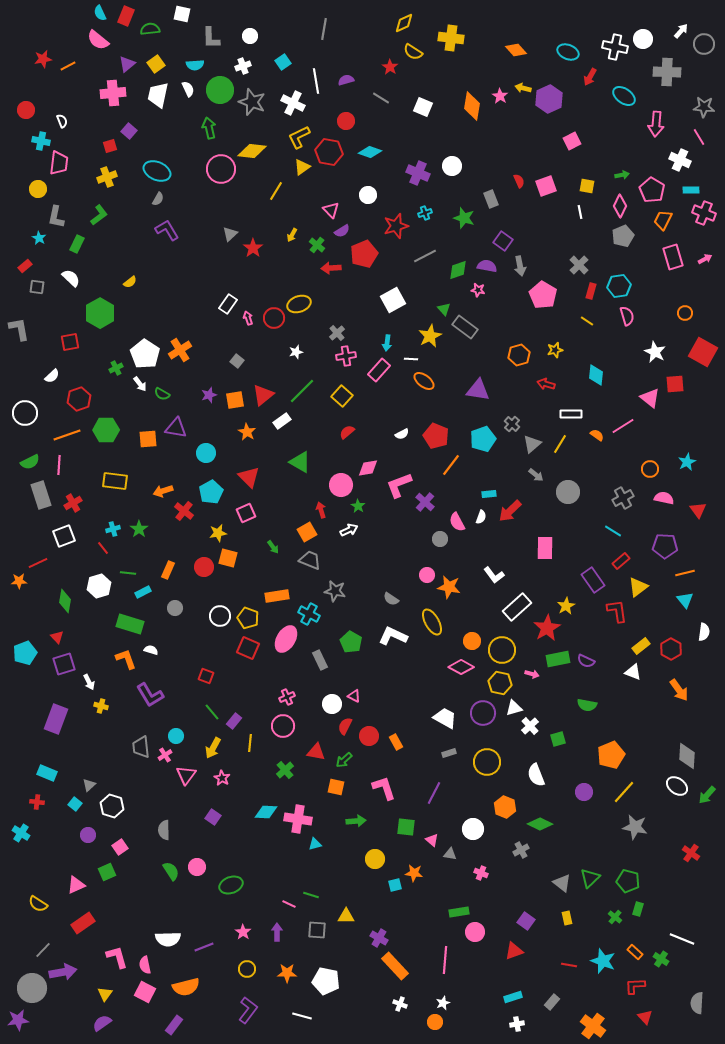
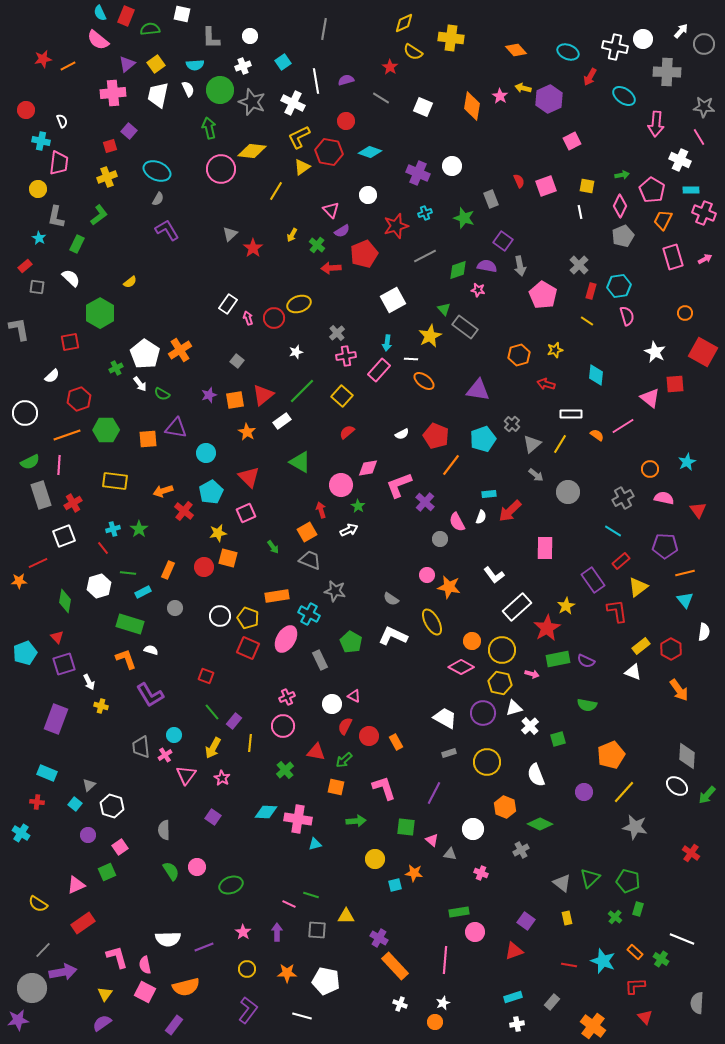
cyan circle at (176, 736): moved 2 px left, 1 px up
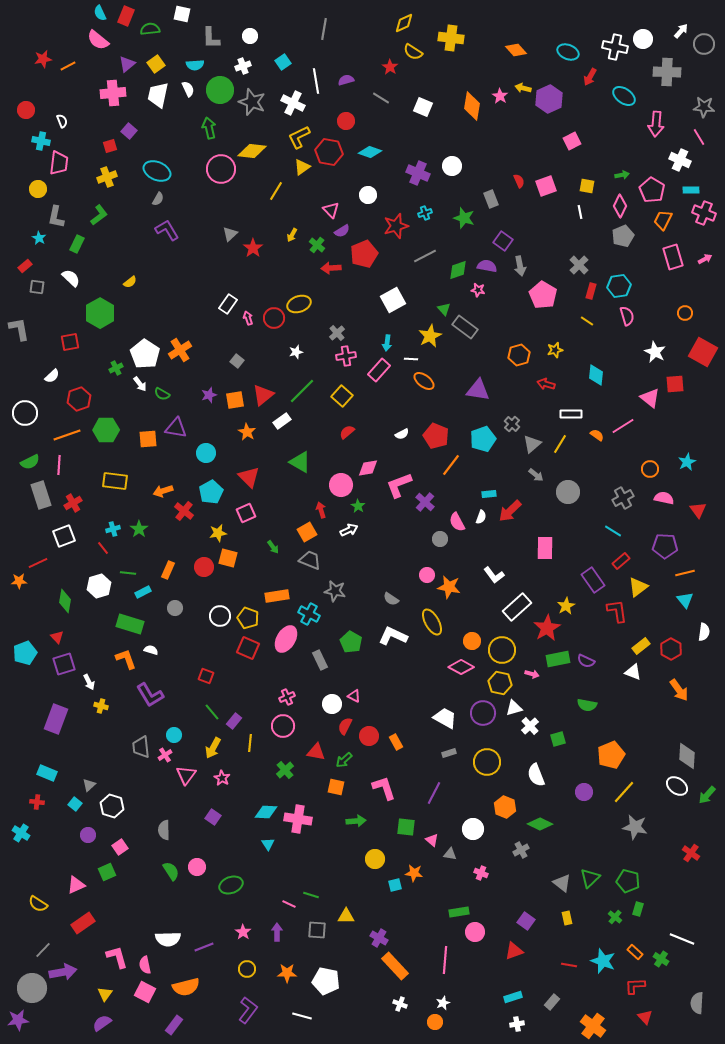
cyan triangle at (315, 844): moved 47 px left; rotated 48 degrees counterclockwise
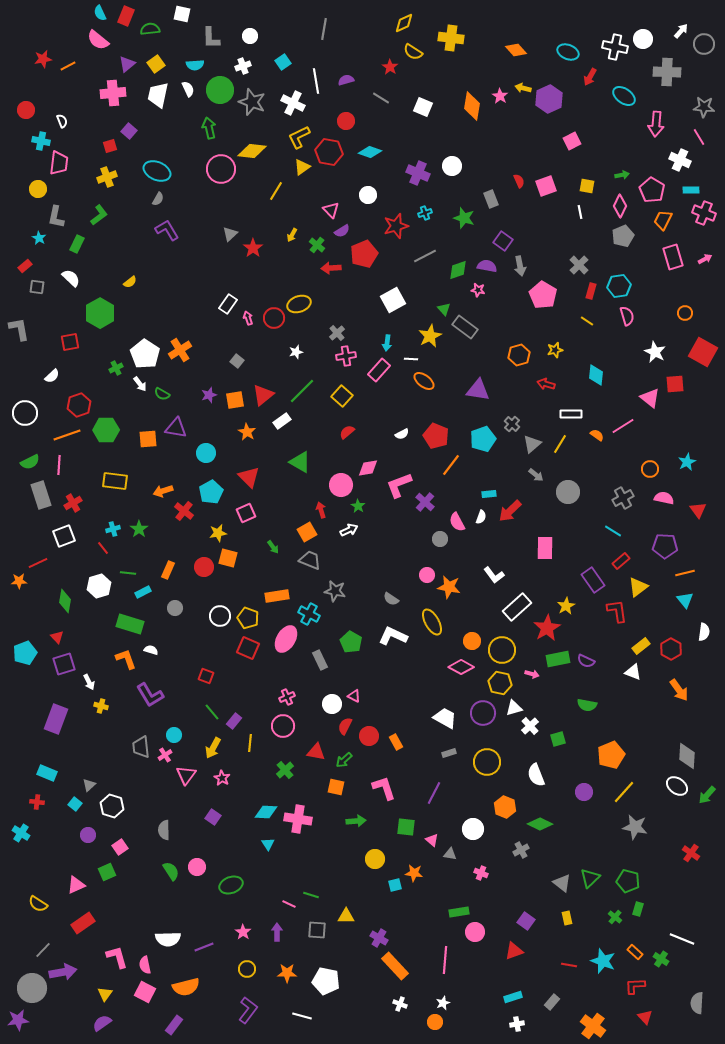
red hexagon at (79, 399): moved 6 px down
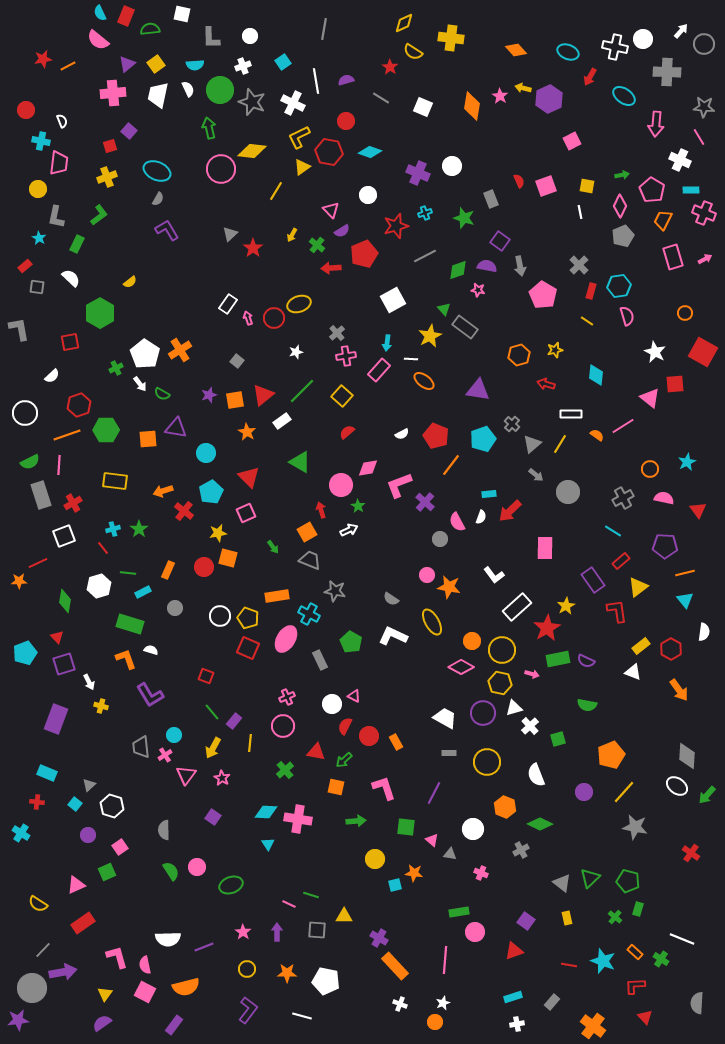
purple square at (503, 241): moved 3 px left
gray rectangle at (449, 753): rotated 16 degrees clockwise
yellow triangle at (346, 916): moved 2 px left
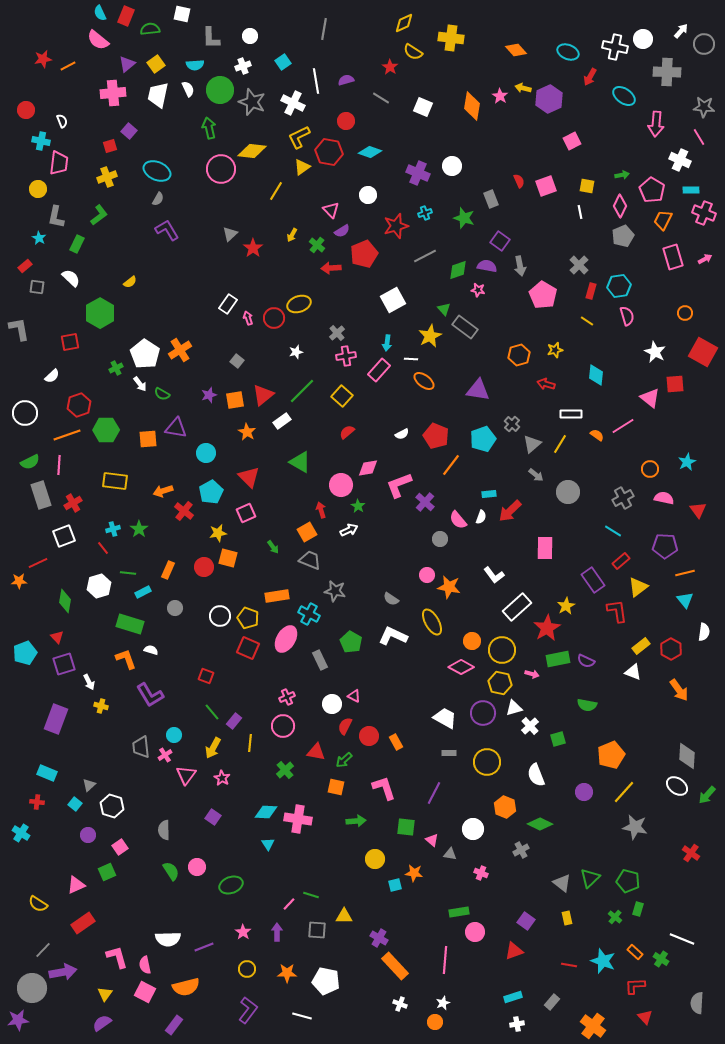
pink semicircle at (457, 522): moved 1 px right, 2 px up; rotated 12 degrees counterclockwise
pink line at (289, 904): rotated 72 degrees counterclockwise
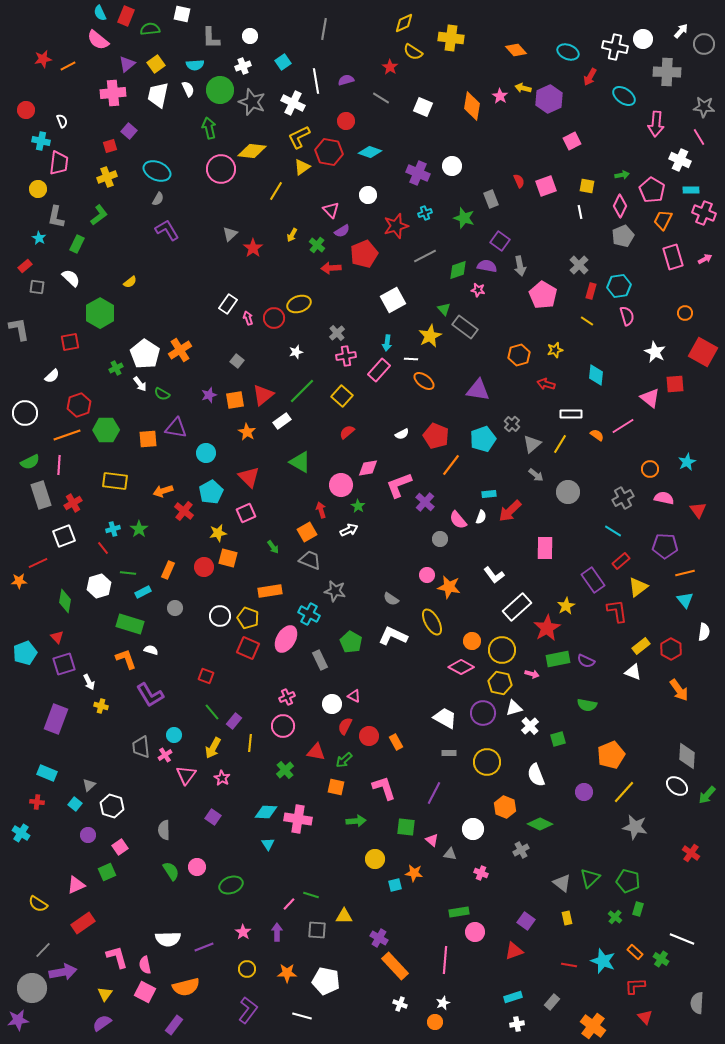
orange rectangle at (277, 596): moved 7 px left, 5 px up
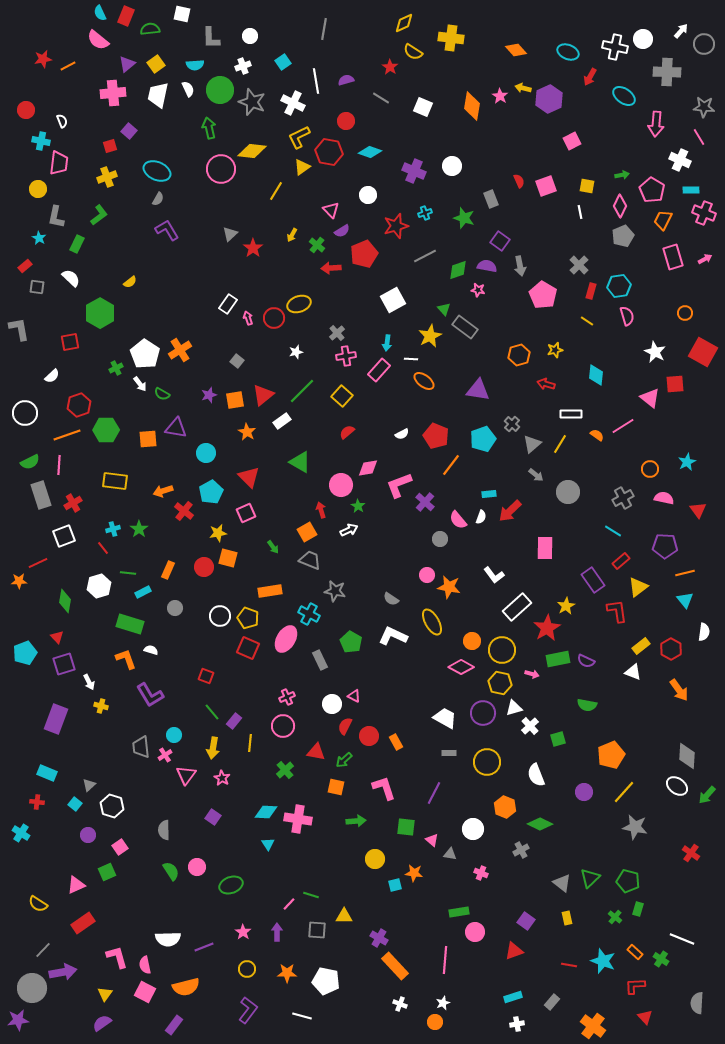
purple cross at (418, 173): moved 4 px left, 2 px up
yellow arrow at (213, 748): rotated 20 degrees counterclockwise
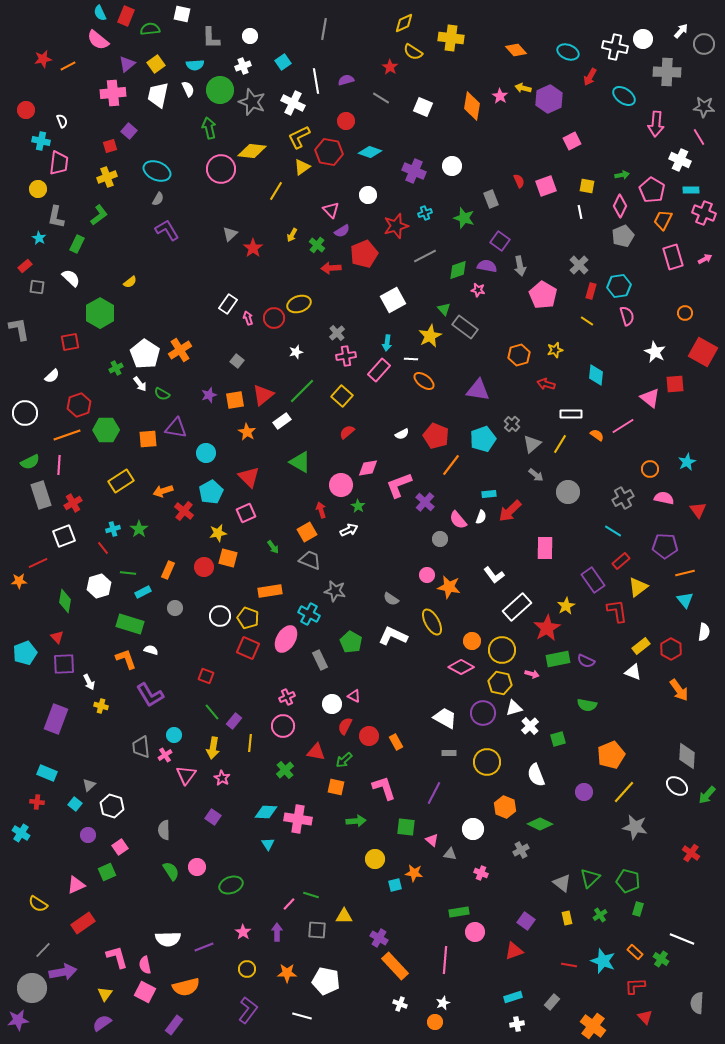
yellow rectangle at (115, 481): moved 6 px right; rotated 40 degrees counterclockwise
purple square at (64, 664): rotated 15 degrees clockwise
green cross at (615, 917): moved 15 px left, 2 px up; rotated 16 degrees clockwise
